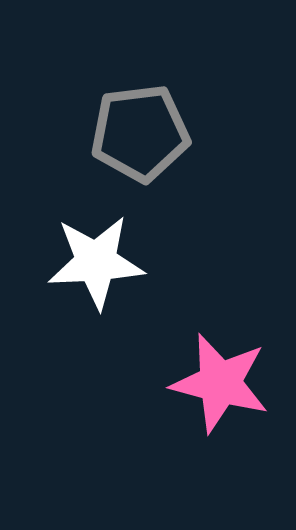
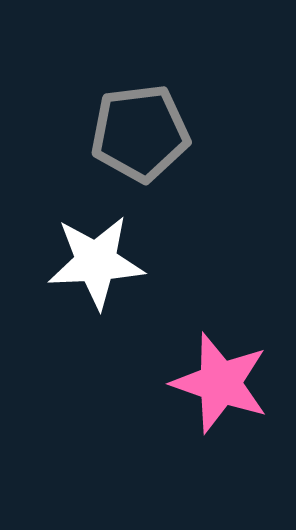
pink star: rotated 4 degrees clockwise
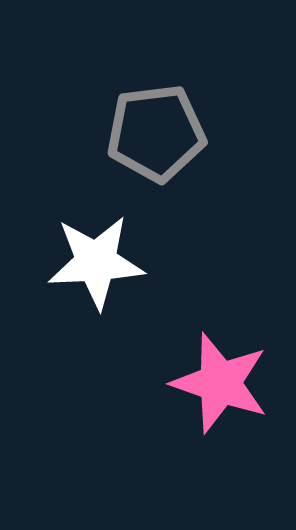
gray pentagon: moved 16 px right
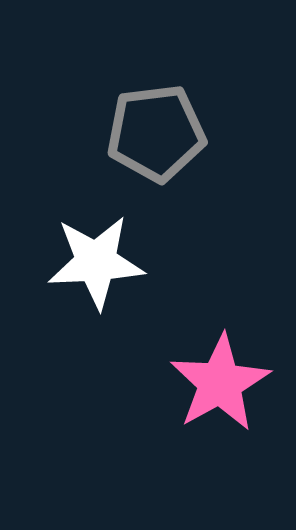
pink star: rotated 24 degrees clockwise
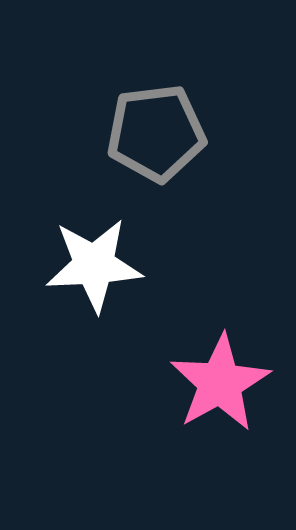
white star: moved 2 px left, 3 px down
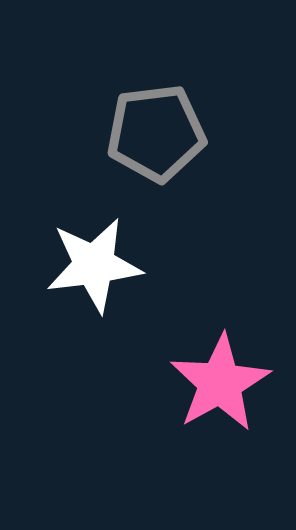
white star: rotated 4 degrees counterclockwise
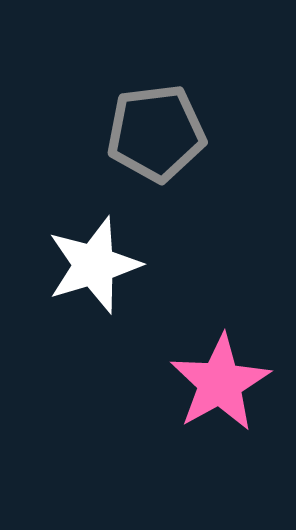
white star: rotated 10 degrees counterclockwise
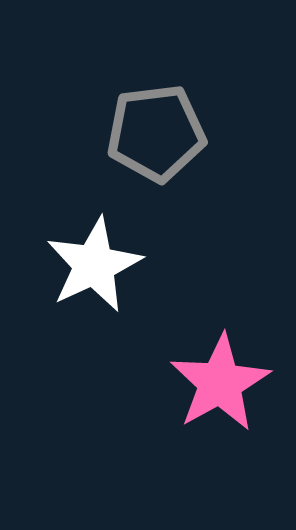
white star: rotated 8 degrees counterclockwise
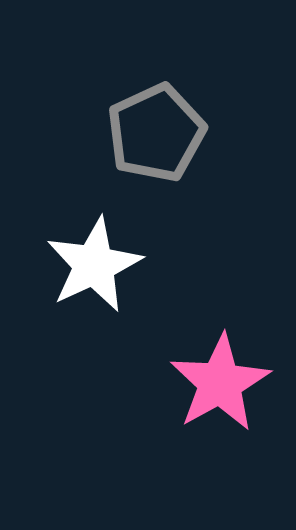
gray pentagon: rotated 18 degrees counterclockwise
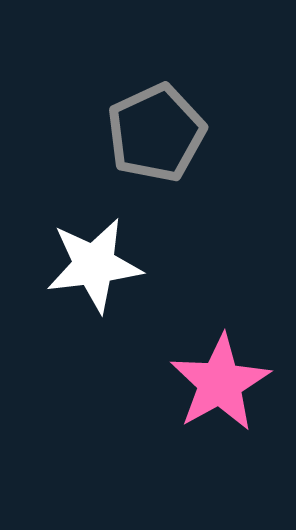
white star: rotated 18 degrees clockwise
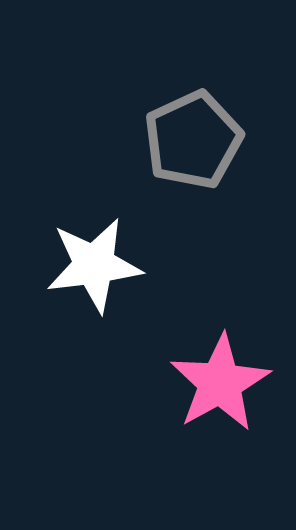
gray pentagon: moved 37 px right, 7 px down
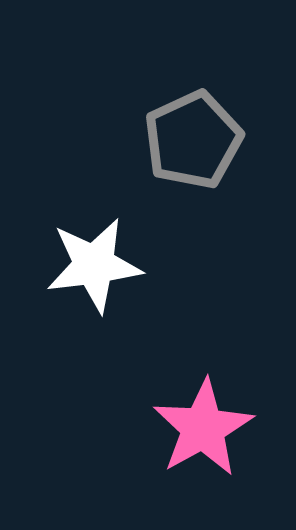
pink star: moved 17 px left, 45 px down
